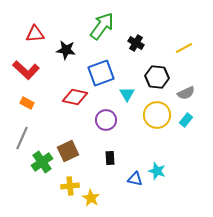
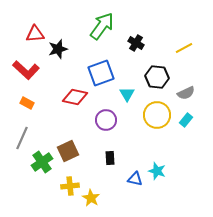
black star: moved 8 px left, 1 px up; rotated 24 degrees counterclockwise
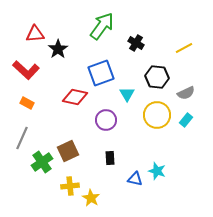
black star: rotated 18 degrees counterclockwise
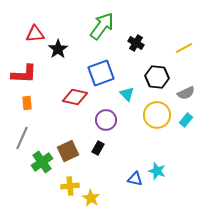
red L-shape: moved 2 px left, 4 px down; rotated 40 degrees counterclockwise
cyan triangle: rotated 14 degrees counterclockwise
orange rectangle: rotated 56 degrees clockwise
black rectangle: moved 12 px left, 10 px up; rotated 32 degrees clockwise
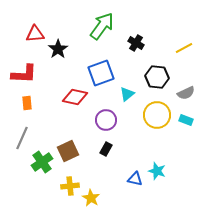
cyan triangle: rotated 35 degrees clockwise
cyan rectangle: rotated 72 degrees clockwise
black rectangle: moved 8 px right, 1 px down
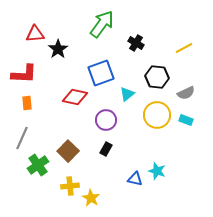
green arrow: moved 2 px up
brown square: rotated 20 degrees counterclockwise
green cross: moved 4 px left, 3 px down
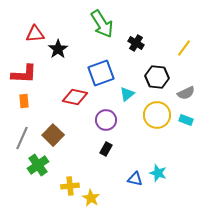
green arrow: rotated 112 degrees clockwise
yellow line: rotated 24 degrees counterclockwise
orange rectangle: moved 3 px left, 2 px up
brown square: moved 15 px left, 16 px up
cyan star: moved 1 px right, 2 px down
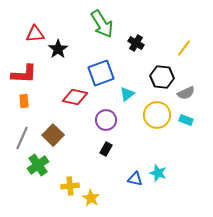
black hexagon: moved 5 px right
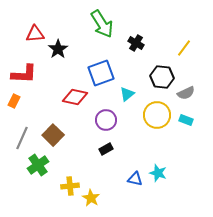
orange rectangle: moved 10 px left; rotated 32 degrees clockwise
black rectangle: rotated 32 degrees clockwise
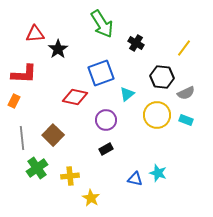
gray line: rotated 30 degrees counterclockwise
green cross: moved 1 px left, 3 px down
yellow cross: moved 10 px up
